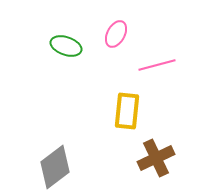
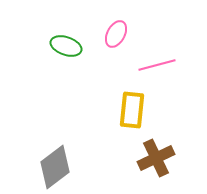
yellow rectangle: moved 5 px right, 1 px up
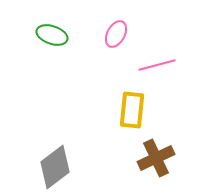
green ellipse: moved 14 px left, 11 px up
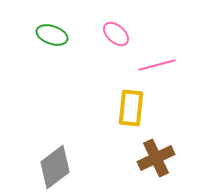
pink ellipse: rotated 76 degrees counterclockwise
yellow rectangle: moved 1 px left, 2 px up
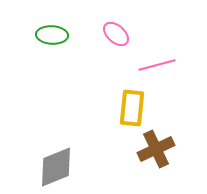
green ellipse: rotated 16 degrees counterclockwise
yellow rectangle: moved 1 px right
brown cross: moved 9 px up
gray diamond: moved 1 px right; rotated 15 degrees clockwise
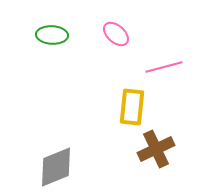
pink line: moved 7 px right, 2 px down
yellow rectangle: moved 1 px up
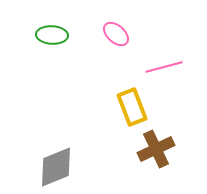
yellow rectangle: rotated 27 degrees counterclockwise
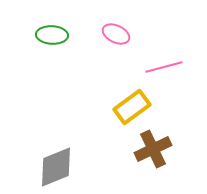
pink ellipse: rotated 16 degrees counterclockwise
yellow rectangle: rotated 75 degrees clockwise
brown cross: moved 3 px left
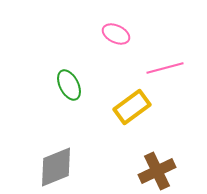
green ellipse: moved 17 px right, 50 px down; rotated 60 degrees clockwise
pink line: moved 1 px right, 1 px down
brown cross: moved 4 px right, 22 px down
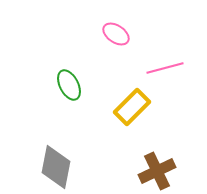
pink ellipse: rotated 8 degrees clockwise
yellow rectangle: rotated 9 degrees counterclockwise
gray diamond: rotated 57 degrees counterclockwise
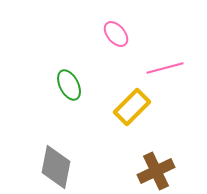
pink ellipse: rotated 16 degrees clockwise
brown cross: moved 1 px left
